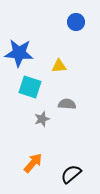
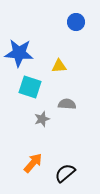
black semicircle: moved 6 px left, 1 px up
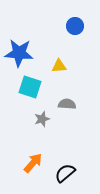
blue circle: moved 1 px left, 4 px down
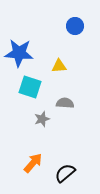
gray semicircle: moved 2 px left, 1 px up
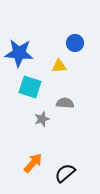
blue circle: moved 17 px down
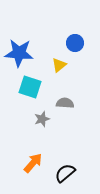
yellow triangle: moved 1 px up; rotated 35 degrees counterclockwise
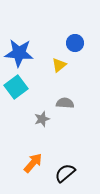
cyan square: moved 14 px left; rotated 35 degrees clockwise
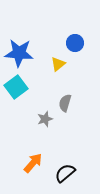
yellow triangle: moved 1 px left, 1 px up
gray semicircle: rotated 78 degrees counterclockwise
gray star: moved 3 px right
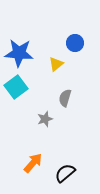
yellow triangle: moved 2 px left
gray semicircle: moved 5 px up
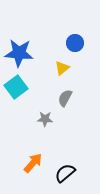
yellow triangle: moved 6 px right, 4 px down
gray semicircle: rotated 12 degrees clockwise
gray star: rotated 21 degrees clockwise
